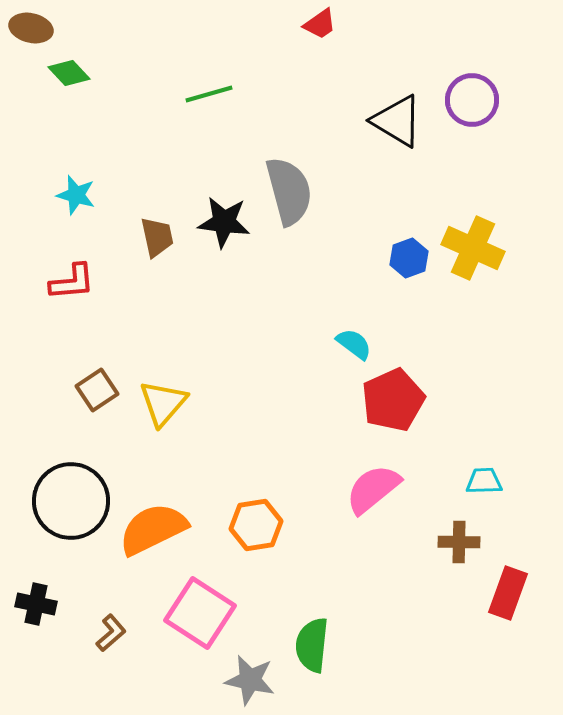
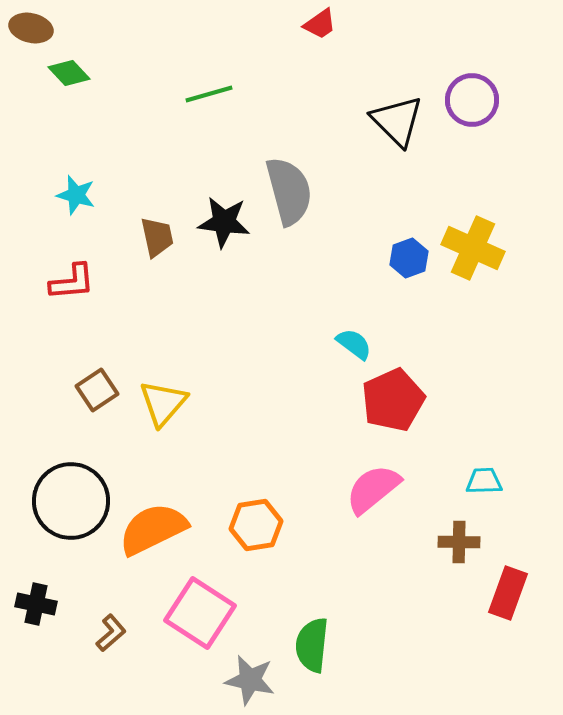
black triangle: rotated 14 degrees clockwise
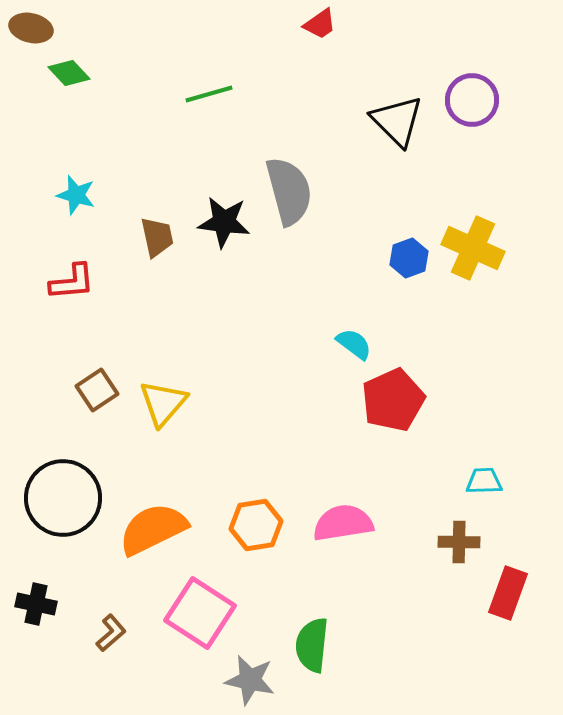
pink semicircle: moved 30 px left, 34 px down; rotated 30 degrees clockwise
black circle: moved 8 px left, 3 px up
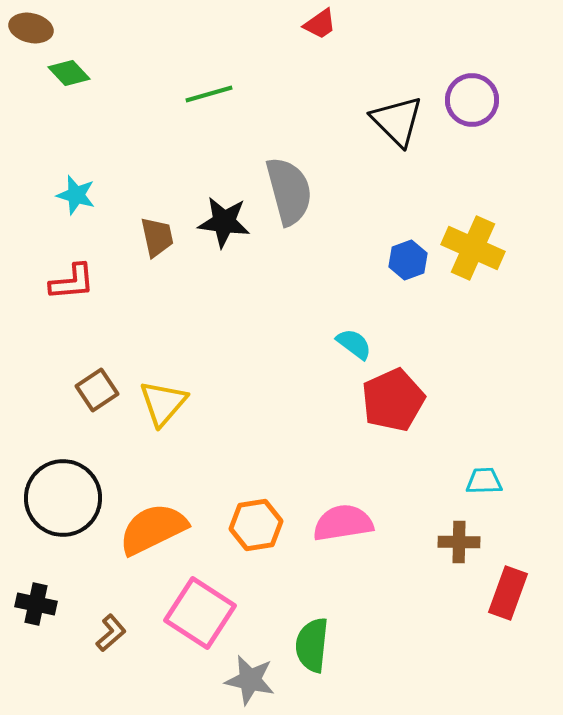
blue hexagon: moved 1 px left, 2 px down
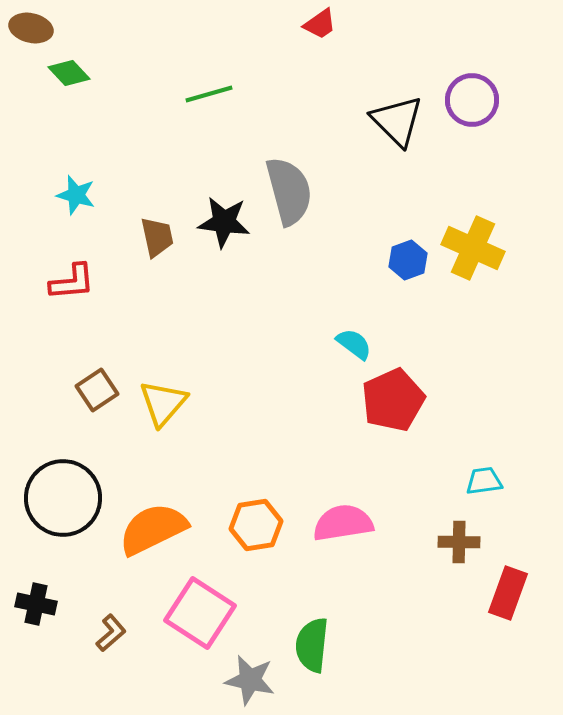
cyan trapezoid: rotated 6 degrees counterclockwise
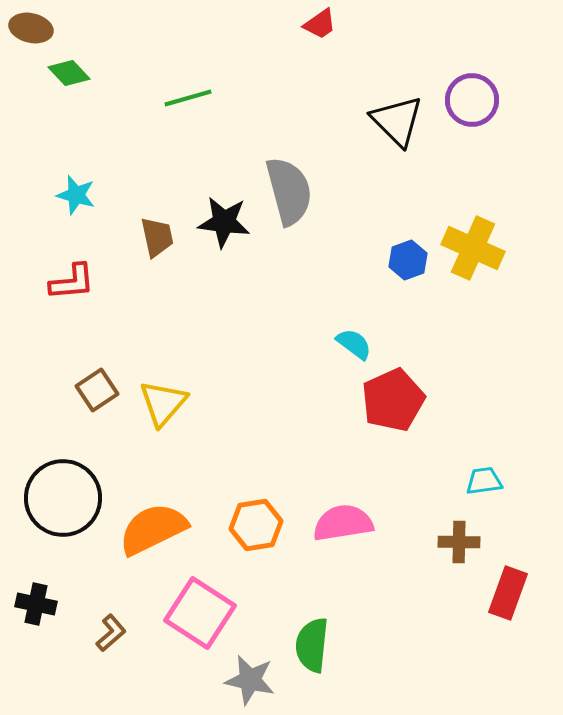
green line: moved 21 px left, 4 px down
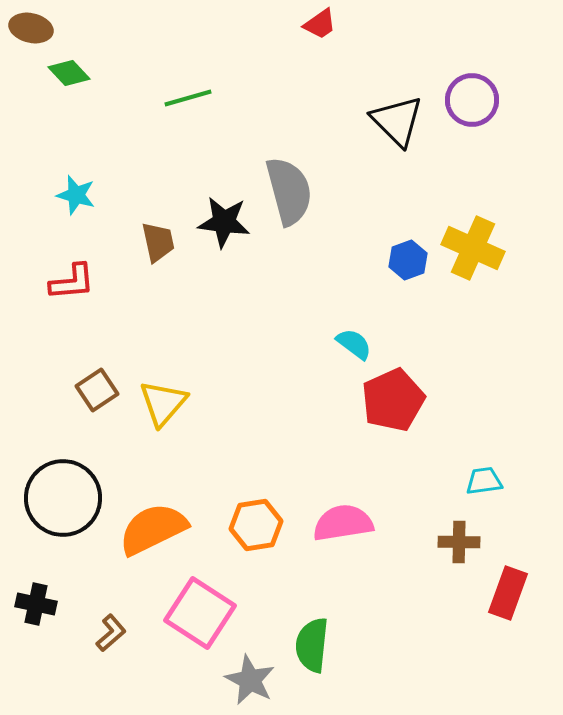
brown trapezoid: moved 1 px right, 5 px down
gray star: rotated 15 degrees clockwise
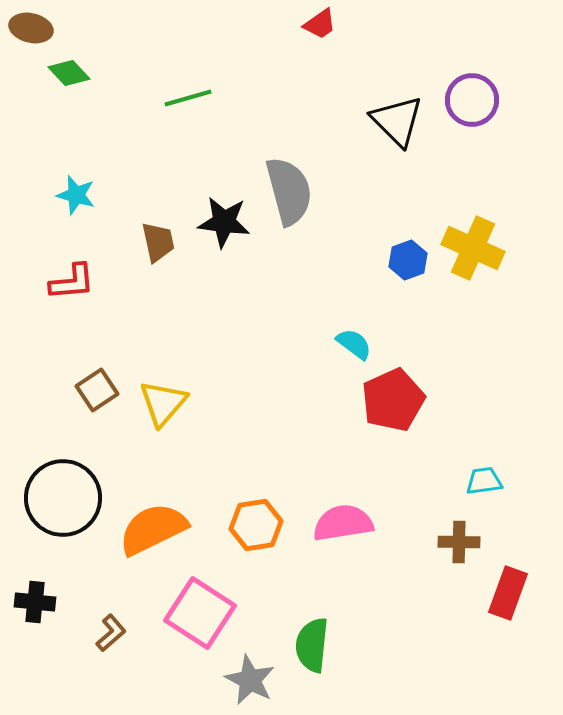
black cross: moved 1 px left, 2 px up; rotated 6 degrees counterclockwise
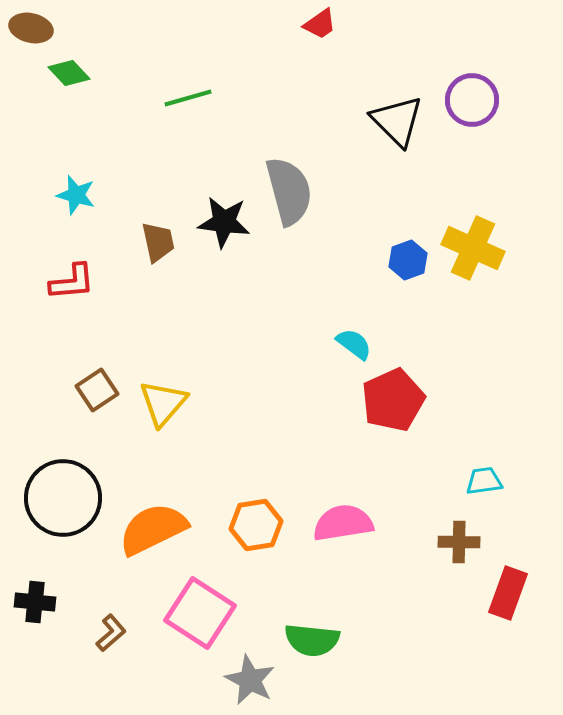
green semicircle: moved 5 px up; rotated 90 degrees counterclockwise
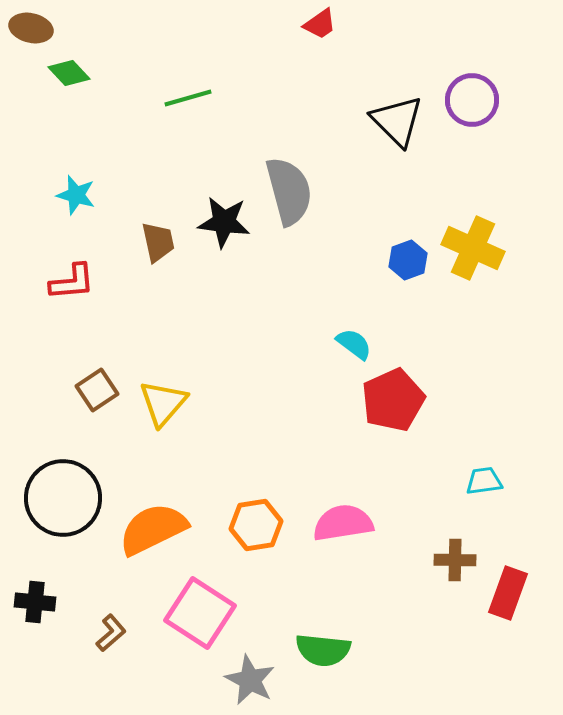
brown cross: moved 4 px left, 18 px down
green semicircle: moved 11 px right, 10 px down
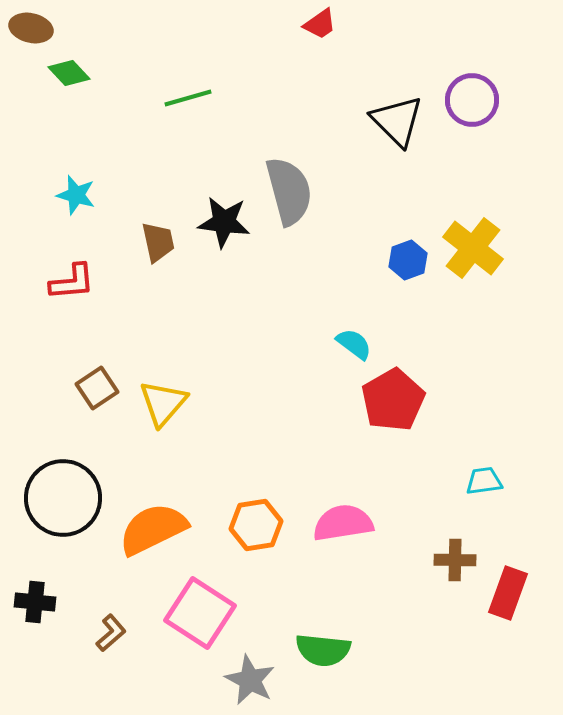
yellow cross: rotated 14 degrees clockwise
brown square: moved 2 px up
red pentagon: rotated 6 degrees counterclockwise
